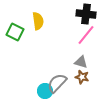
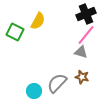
black cross: rotated 30 degrees counterclockwise
yellow semicircle: rotated 36 degrees clockwise
gray triangle: moved 10 px up
cyan circle: moved 11 px left
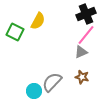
gray triangle: rotated 40 degrees counterclockwise
gray semicircle: moved 5 px left, 1 px up
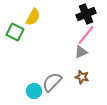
yellow semicircle: moved 5 px left, 4 px up
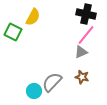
black cross: rotated 36 degrees clockwise
green square: moved 2 px left
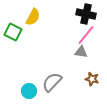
gray triangle: rotated 32 degrees clockwise
brown star: moved 10 px right, 2 px down
cyan circle: moved 5 px left
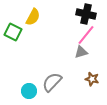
gray triangle: rotated 24 degrees counterclockwise
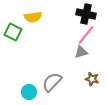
yellow semicircle: rotated 54 degrees clockwise
cyan circle: moved 1 px down
